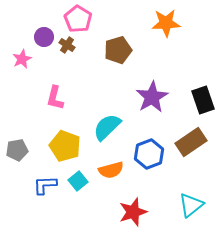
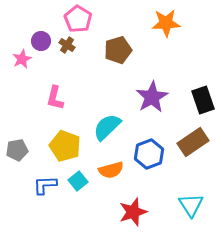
purple circle: moved 3 px left, 4 px down
brown rectangle: moved 2 px right
cyan triangle: rotated 24 degrees counterclockwise
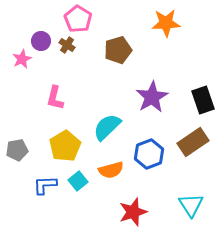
yellow pentagon: rotated 20 degrees clockwise
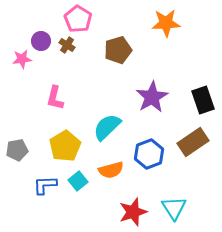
pink star: rotated 18 degrees clockwise
cyan triangle: moved 17 px left, 3 px down
